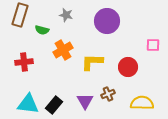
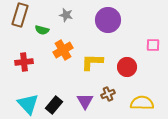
purple circle: moved 1 px right, 1 px up
red circle: moved 1 px left
cyan triangle: rotated 40 degrees clockwise
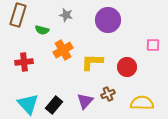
brown rectangle: moved 2 px left
purple triangle: rotated 12 degrees clockwise
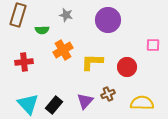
green semicircle: rotated 16 degrees counterclockwise
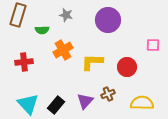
black rectangle: moved 2 px right
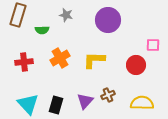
orange cross: moved 3 px left, 8 px down
yellow L-shape: moved 2 px right, 2 px up
red circle: moved 9 px right, 2 px up
brown cross: moved 1 px down
black rectangle: rotated 24 degrees counterclockwise
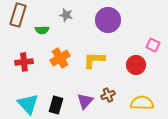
pink square: rotated 24 degrees clockwise
